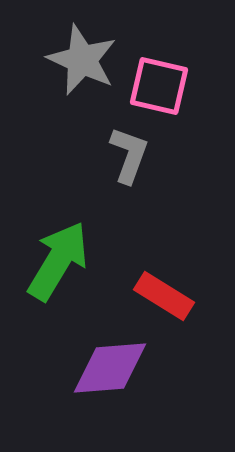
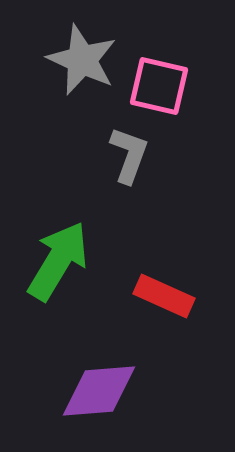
red rectangle: rotated 8 degrees counterclockwise
purple diamond: moved 11 px left, 23 px down
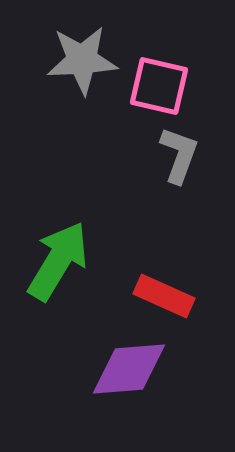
gray star: rotated 28 degrees counterclockwise
gray L-shape: moved 50 px right
purple diamond: moved 30 px right, 22 px up
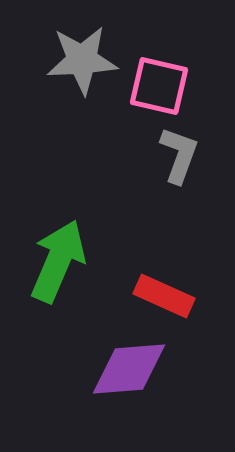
green arrow: rotated 8 degrees counterclockwise
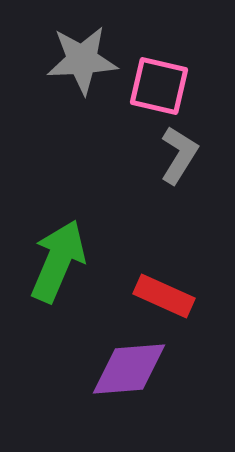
gray L-shape: rotated 12 degrees clockwise
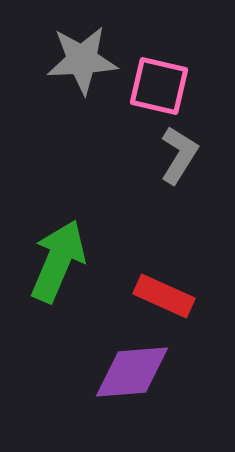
purple diamond: moved 3 px right, 3 px down
